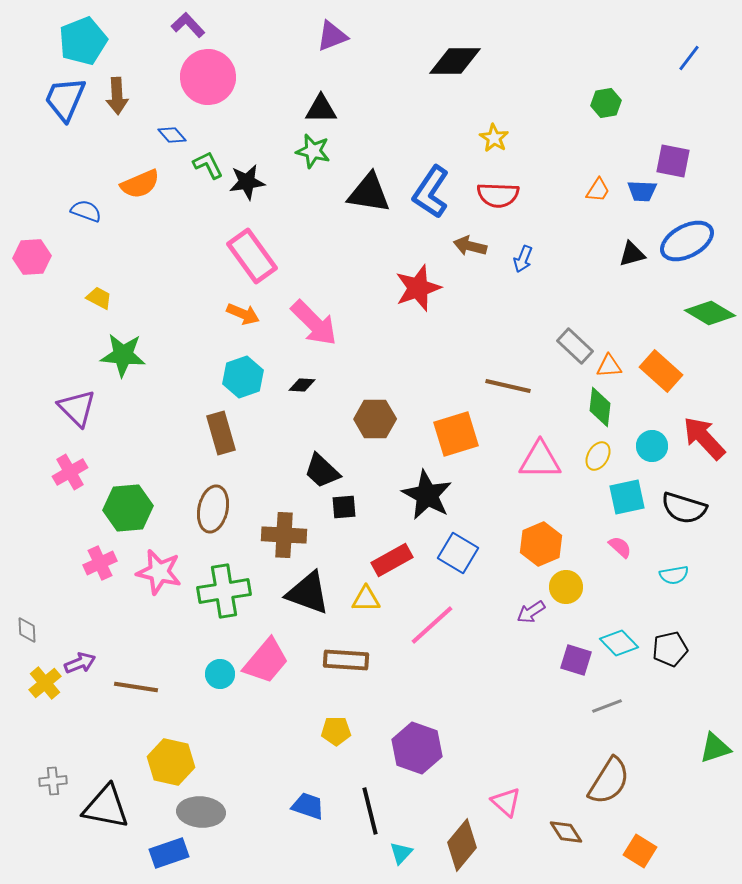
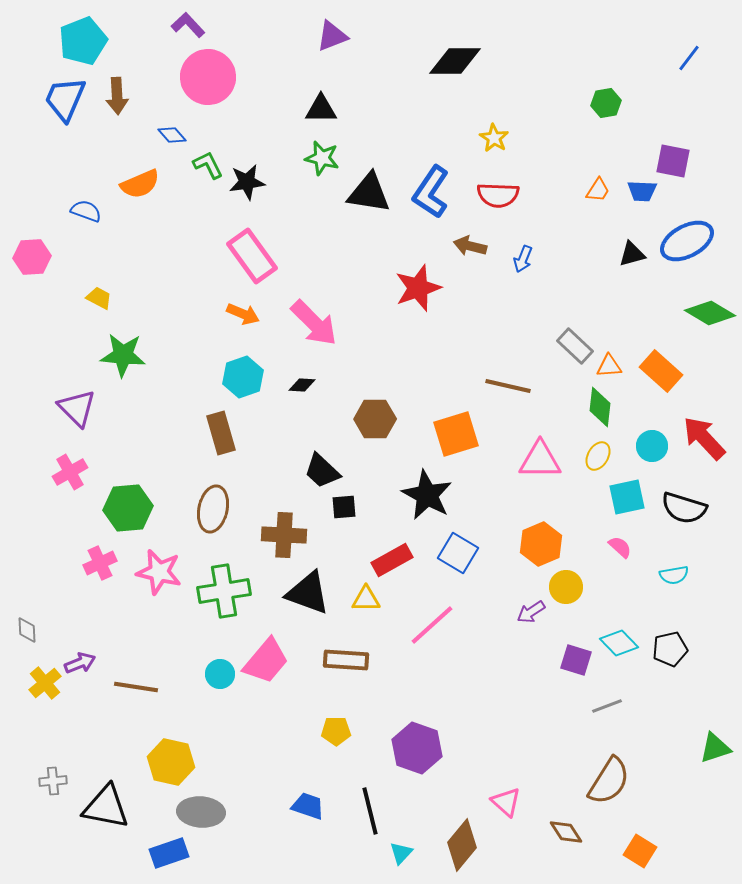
green star at (313, 151): moved 9 px right, 7 px down
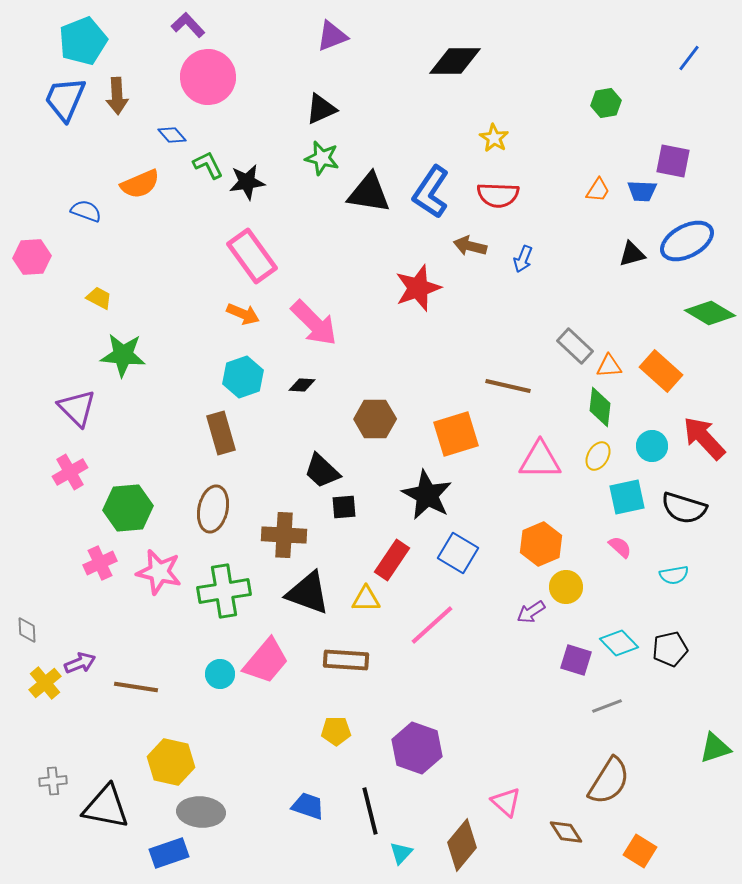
black triangle at (321, 109): rotated 24 degrees counterclockwise
red rectangle at (392, 560): rotated 27 degrees counterclockwise
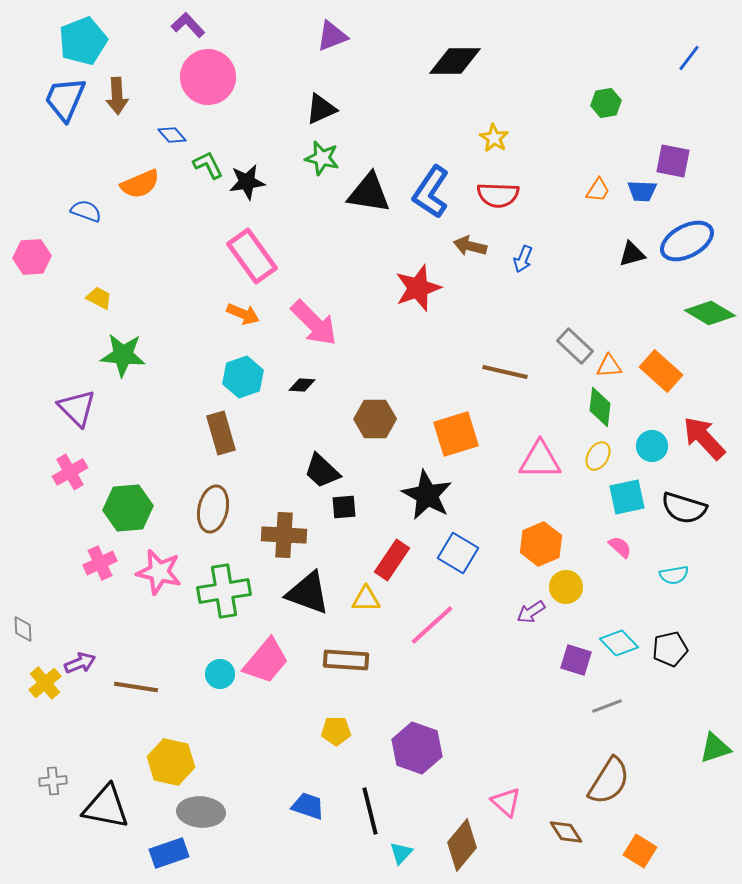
brown line at (508, 386): moved 3 px left, 14 px up
gray diamond at (27, 630): moved 4 px left, 1 px up
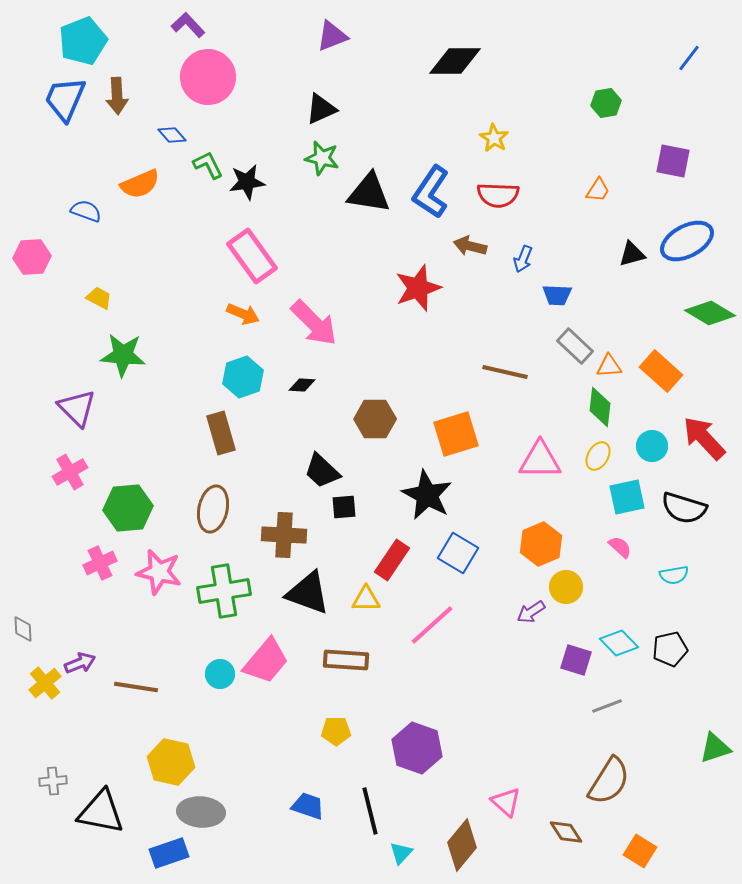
blue trapezoid at (642, 191): moved 85 px left, 104 px down
black triangle at (106, 807): moved 5 px left, 5 px down
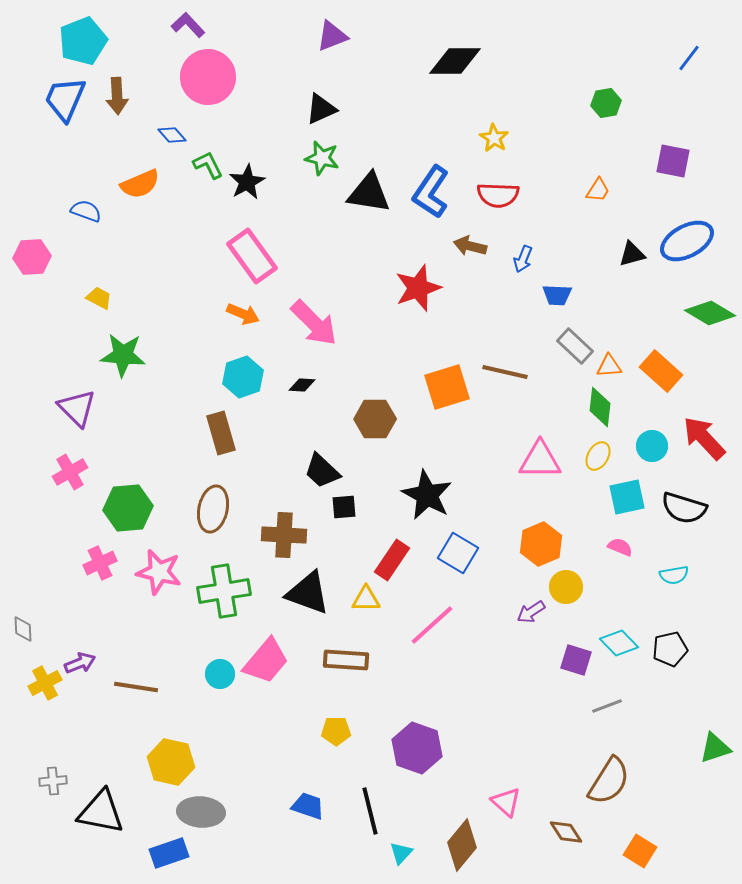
black star at (247, 182): rotated 21 degrees counterclockwise
orange square at (456, 434): moved 9 px left, 47 px up
pink semicircle at (620, 547): rotated 20 degrees counterclockwise
yellow cross at (45, 683): rotated 12 degrees clockwise
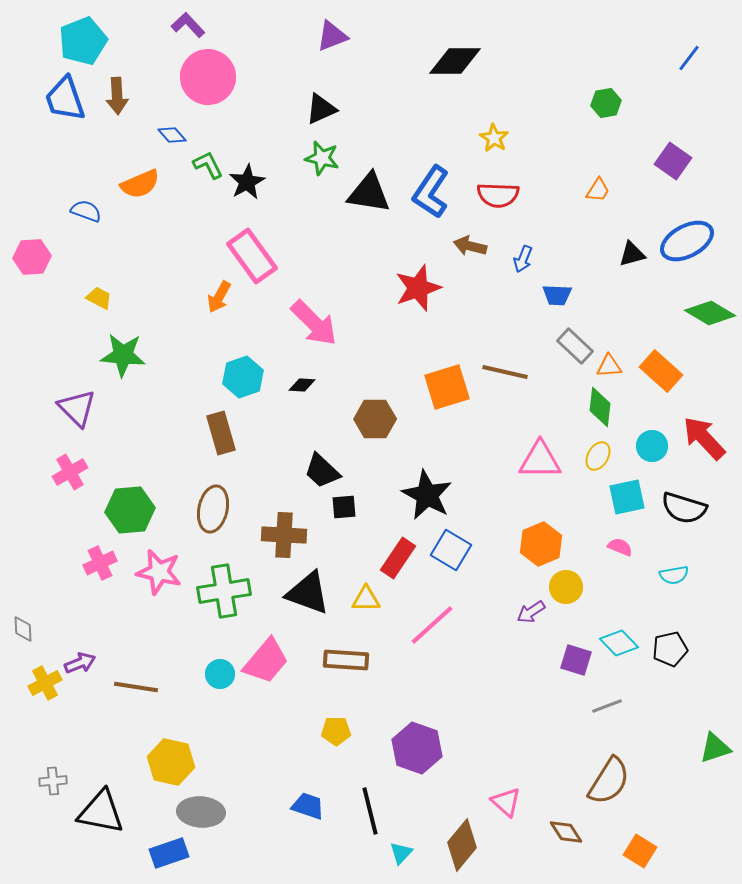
blue trapezoid at (65, 99): rotated 42 degrees counterclockwise
purple square at (673, 161): rotated 24 degrees clockwise
orange arrow at (243, 314): moved 24 px left, 17 px up; rotated 96 degrees clockwise
green hexagon at (128, 508): moved 2 px right, 2 px down
blue square at (458, 553): moved 7 px left, 3 px up
red rectangle at (392, 560): moved 6 px right, 2 px up
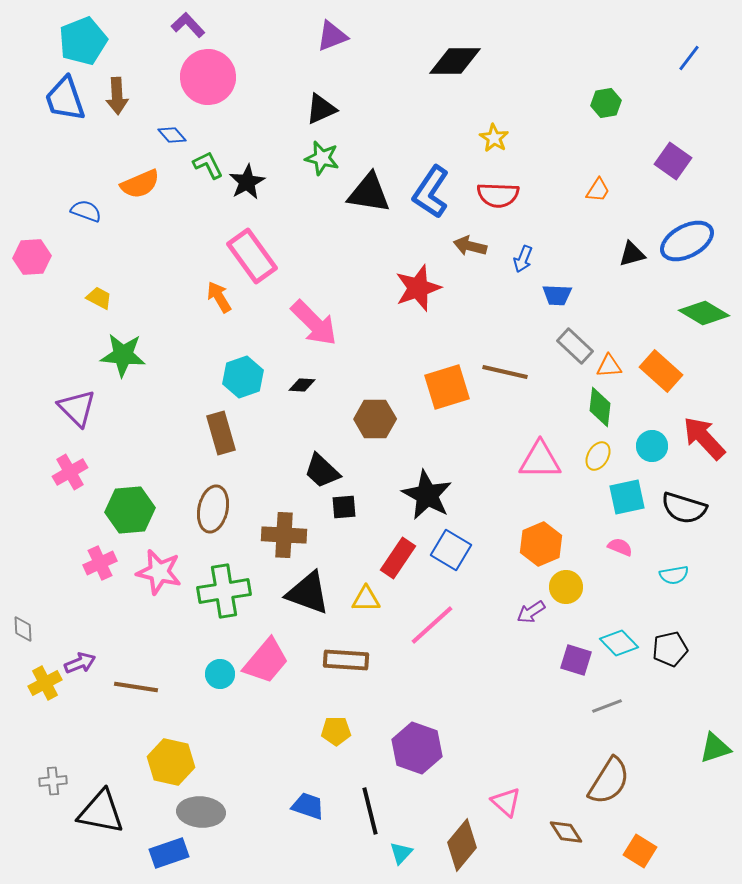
orange arrow at (219, 297): rotated 120 degrees clockwise
green diamond at (710, 313): moved 6 px left
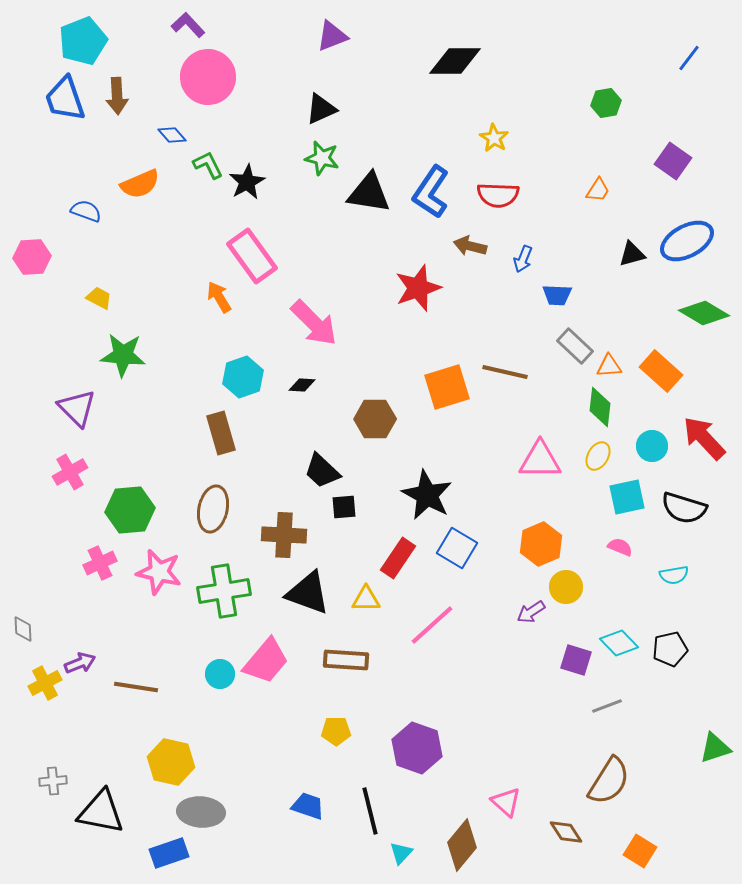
blue square at (451, 550): moved 6 px right, 2 px up
